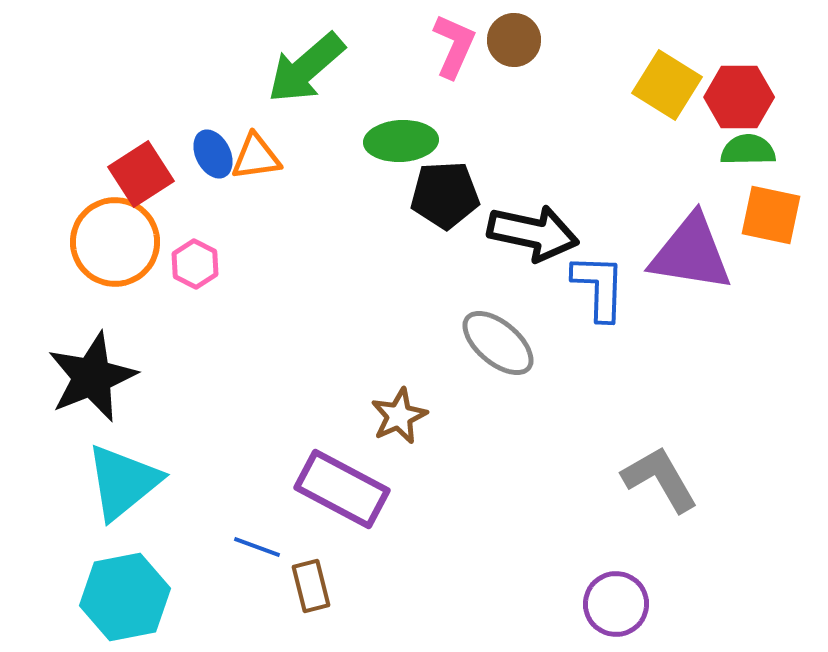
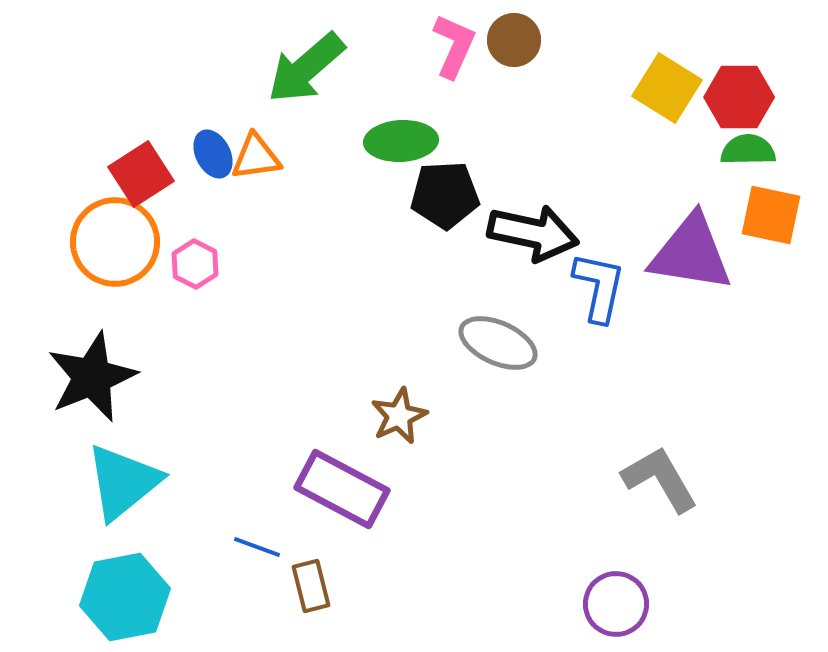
yellow square: moved 3 px down
blue L-shape: rotated 10 degrees clockwise
gray ellipse: rotated 16 degrees counterclockwise
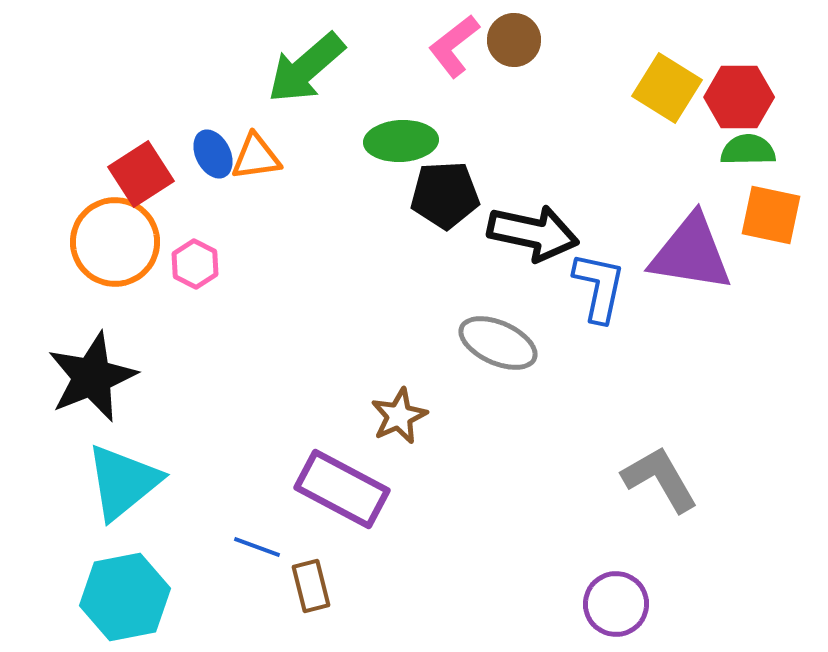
pink L-shape: rotated 152 degrees counterclockwise
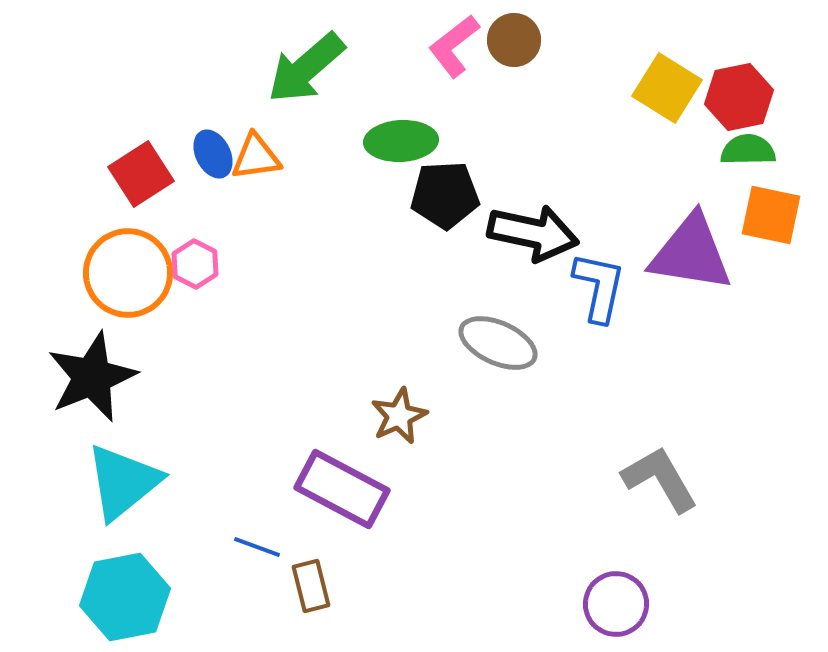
red hexagon: rotated 12 degrees counterclockwise
orange circle: moved 13 px right, 31 px down
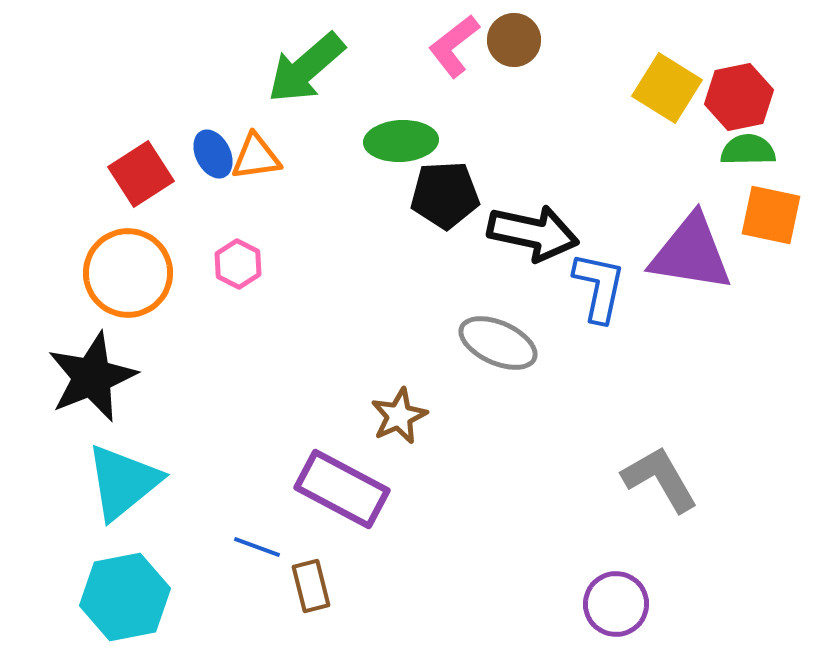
pink hexagon: moved 43 px right
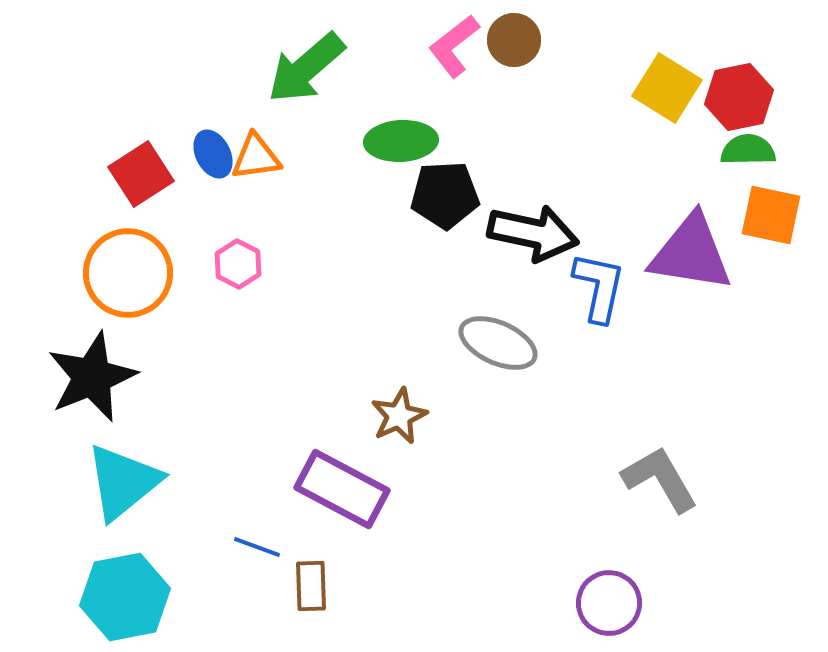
brown rectangle: rotated 12 degrees clockwise
purple circle: moved 7 px left, 1 px up
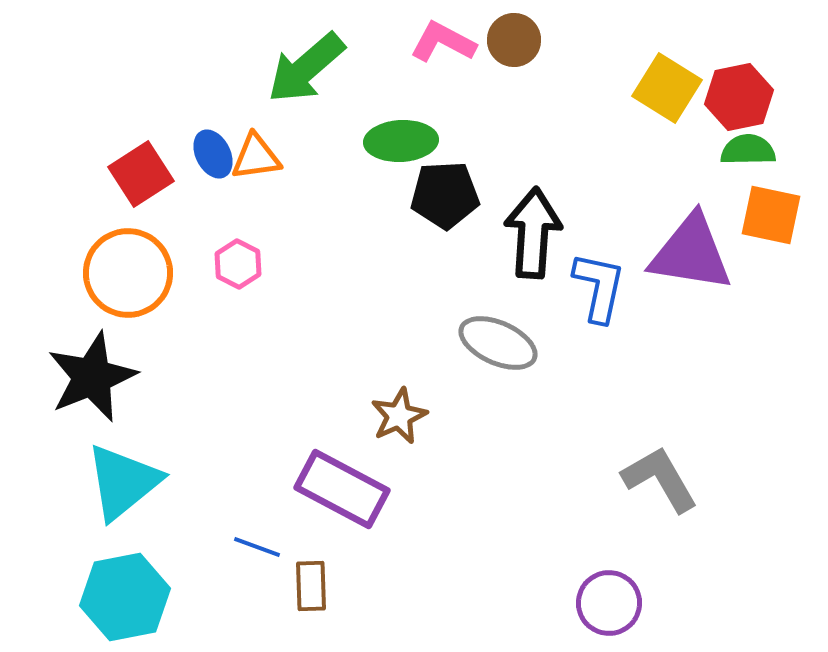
pink L-shape: moved 11 px left, 4 px up; rotated 66 degrees clockwise
black arrow: rotated 98 degrees counterclockwise
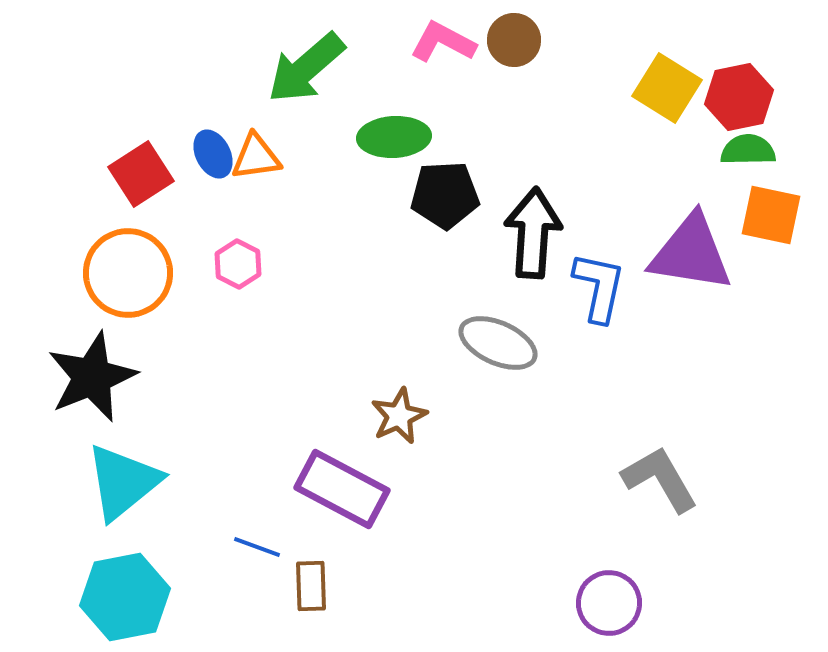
green ellipse: moved 7 px left, 4 px up
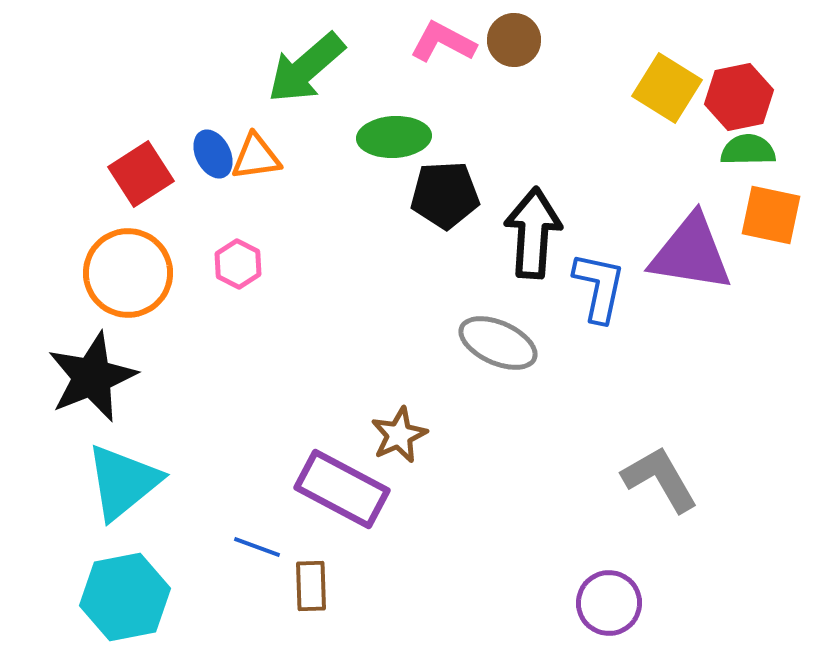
brown star: moved 19 px down
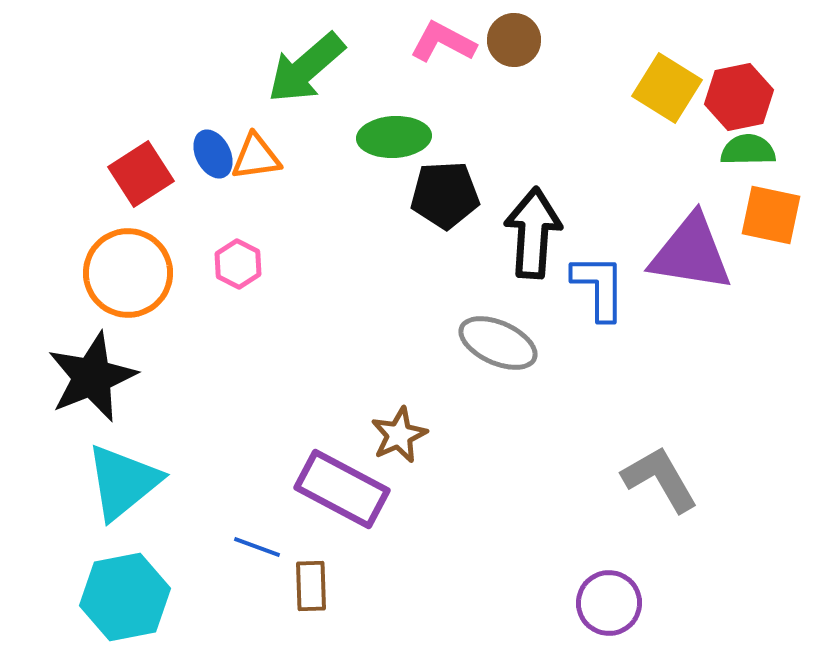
blue L-shape: rotated 12 degrees counterclockwise
